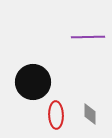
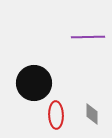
black circle: moved 1 px right, 1 px down
gray diamond: moved 2 px right
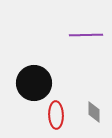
purple line: moved 2 px left, 2 px up
gray diamond: moved 2 px right, 2 px up
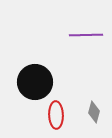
black circle: moved 1 px right, 1 px up
gray diamond: rotated 15 degrees clockwise
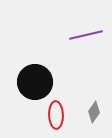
purple line: rotated 12 degrees counterclockwise
gray diamond: rotated 20 degrees clockwise
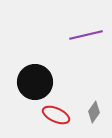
red ellipse: rotated 64 degrees counterclockwise
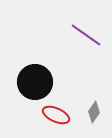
purple line: rotated 48 degrees clockwise
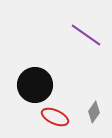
black circle: moved 3 px down
red ellipse: moved 1 px left, 2 px down
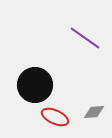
purple line: moved 1 px left, 3 px down
gray diamond: rotated 50 degrees clockwise
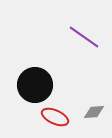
purple line: moved 1 px left, 1 px up
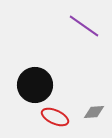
purple line: moved 11 px up
